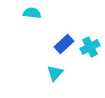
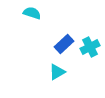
cyan semicircle: rotated 12 degrees clockwise
cyan triangle: moved 2 px right, 1 px up; rotated 18 degrees clockwise
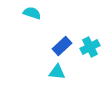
blue rectangle: moved 2 px left, 2 px down
cyan triangle: rotated 36 degrees clockwise
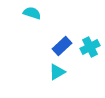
cyan triangle: rotated 36 degrees counterclockwise
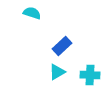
cyan cross: moved 28 px down; rotated 30 degrees clockwise
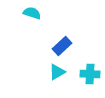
cyan cross: moved 1 px up
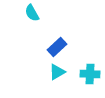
cyan semicircle: rotated 138 degrees counterclockwise
blue rectangle: moved 5 px left, 1 px down
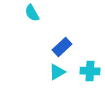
blue rectangle: moved 5 px right
cyan cross: moved 3 px up
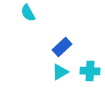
cyan semicircle: moved 4 px left
cyan triangle: moved 3 px right
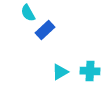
blue rectangle: moved 17 px left, 17 px up
